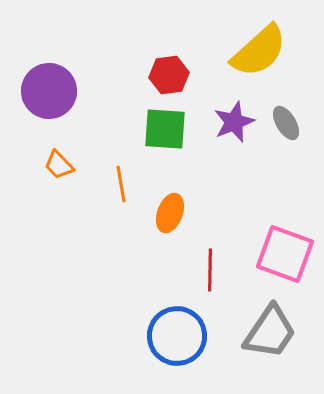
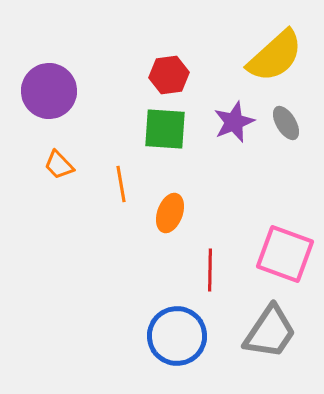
yellow semicircle: moved 16 px right, 5 px down
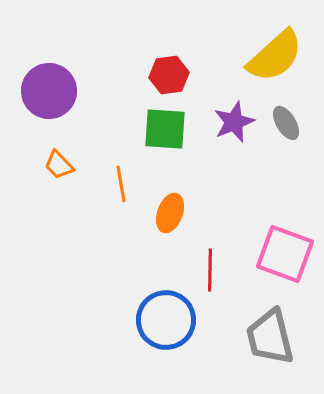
gray trapezoid: moved 5 px down; rotated 132 degrees clockwise
blue circle: moved 11 px left, 16 px up
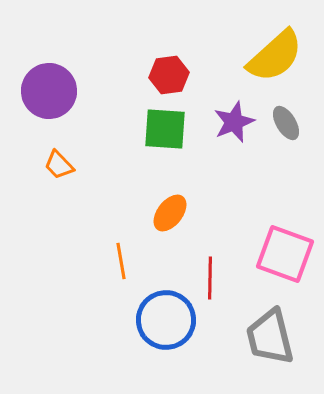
orange line: moved 77 px down
orange ellipse: rotated 18 degrees clockwise
red line: moved 8 px down
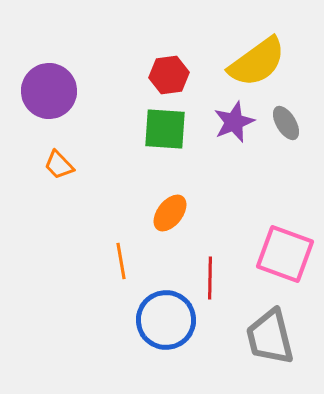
yellow semicircle: moved 18 px left, 6 px down; rotated 6 degrees clockwise
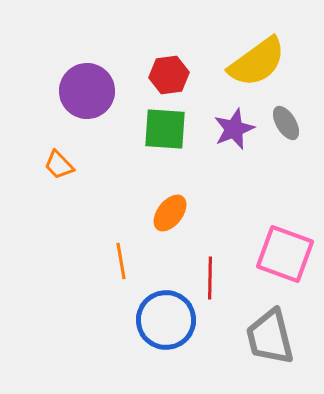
purple circle: moved 38 px right
purple star: moved 7 px down
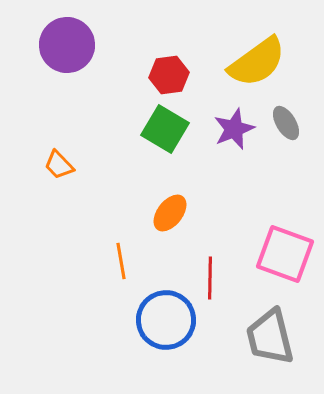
purple circle: moved 20 px left, 46 px up
green square: rotated 27 degrees clockwise
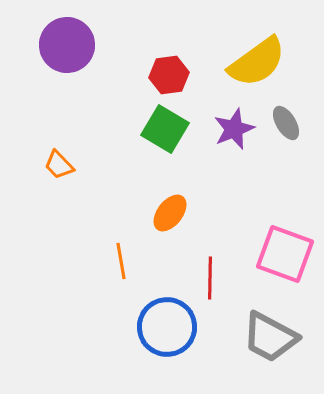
blue circle: moved 1 px right, 7 px down
gray trapezoid: rotated 48 degrees counterclockwise
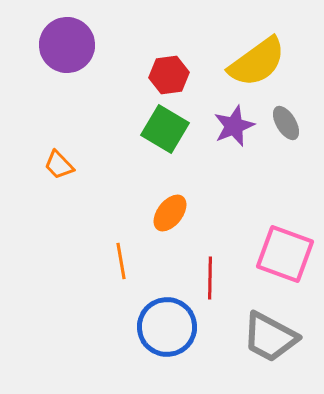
purple star: moved 3 px up
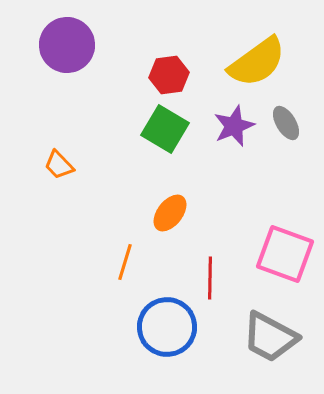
orange line: moved 4 px right, 1 px down; rotated 27 degrees clockwise
